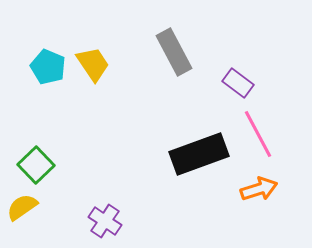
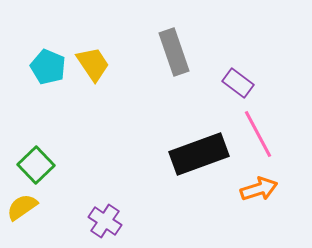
gray rectangle: rotated 9 degrees clockwise
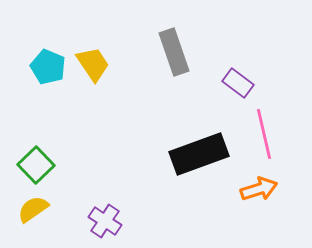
pink line: moved 6 px right; rotated 15 degrees clockwise
yellow semicircle: moved 11 px right, 2 px down
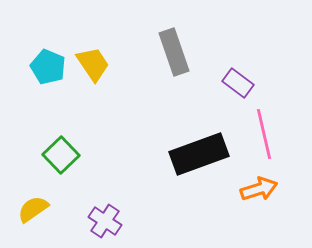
green square: moved 25 px right, 10 px up
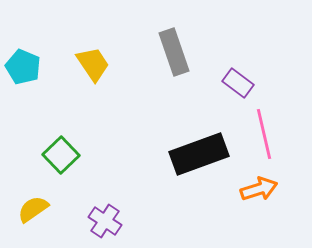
cyan pentagon: moved 25 px left
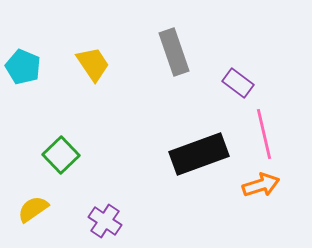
orange arrow: moved 2 px right, 4 px up
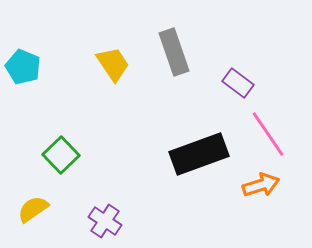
yellow trapezoid: moved 20 px right
pink line: moved 4 px right; rotated 21 degrees counterclockwise
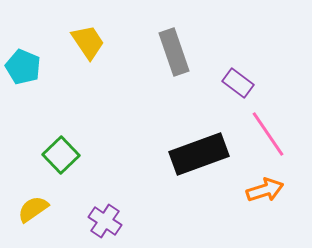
yellow trapezoid: moved 25 px left, 22 px up
orange arrow: moved 4 px right, 5 px down
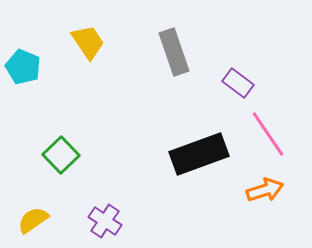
yellow semicircle: moved 11 px down
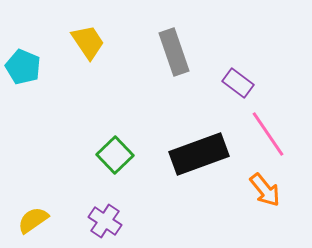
green square: moved 54 px right
orange arrow: rotated 69 degrees clockwise
